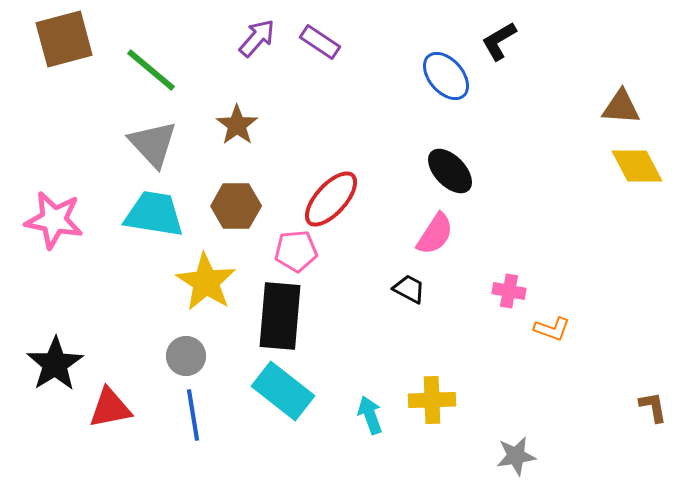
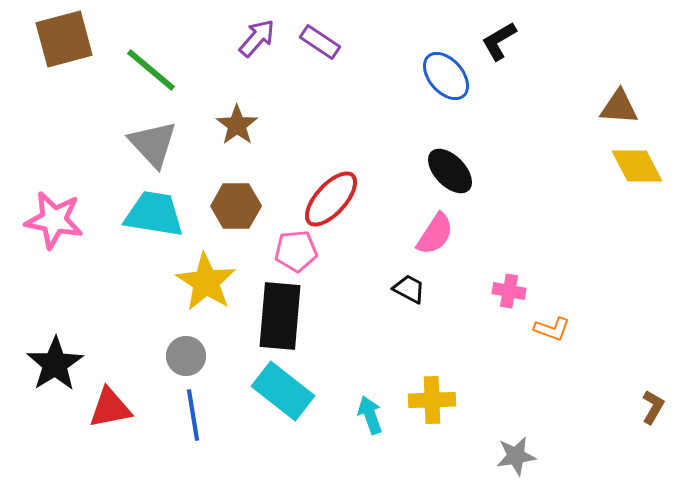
brown triangle: moved 2 px left
brown L-shape: rotated 40 degrees clockwise
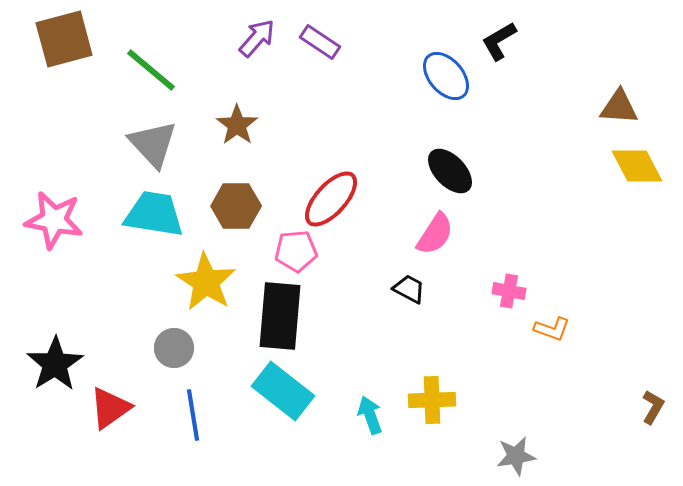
gray circle: moved 12 px left, 8 px up
red triangle: rotated 24 degrees counterclockwise
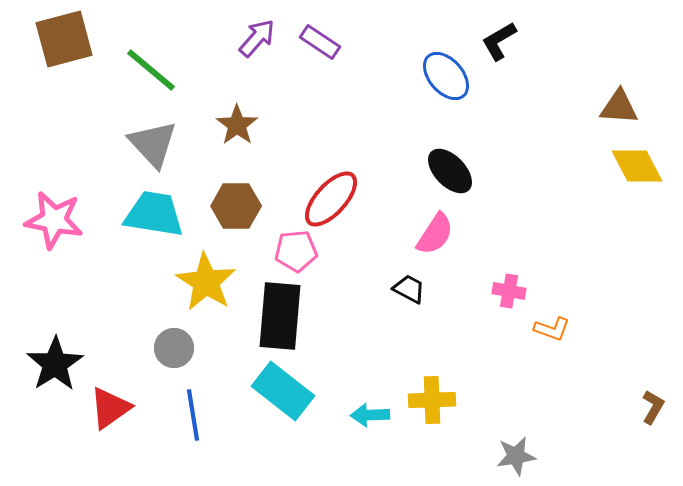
cyan arrow: rotated 72 degrees counterclockwise
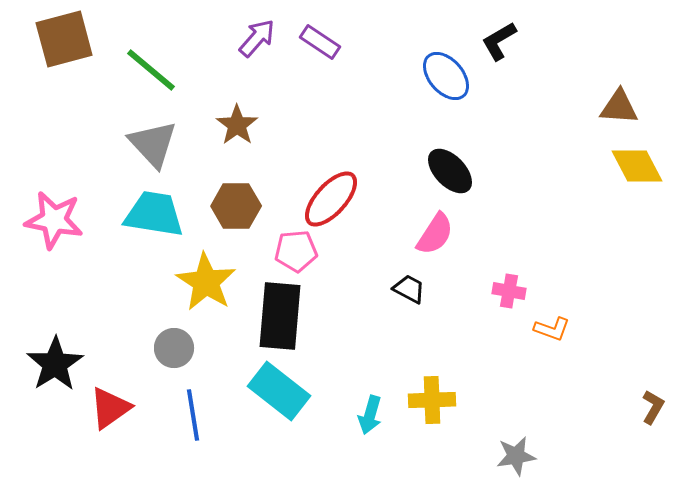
cyan rectangle: moved 4 px left
cyan arrow: rotated 72 degrees counterclockwise
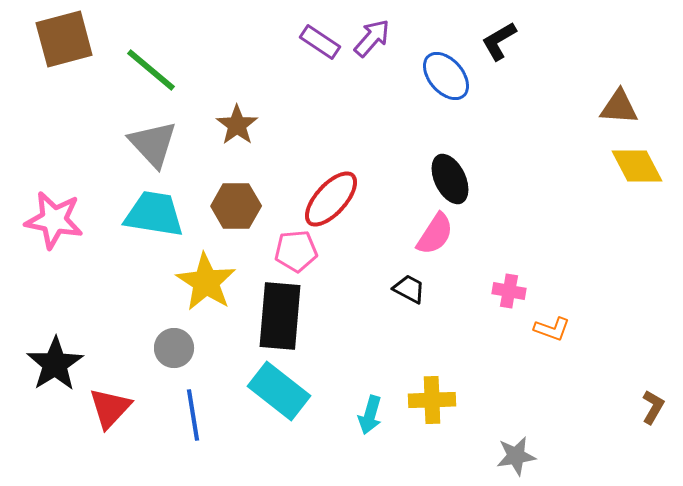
purple arrow: moved 115 px right
black ellipse: moved 8 px down; rotated 18 degrees clockwise
red triangle: rotated 12 degrees counterclockwise
